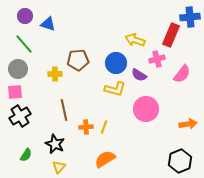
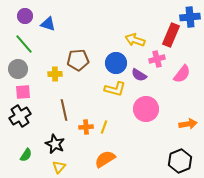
pink square: moved 8 px right
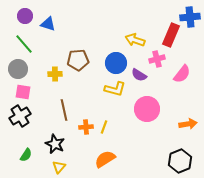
pink square: rotated 14 degrees clockwise
pink circle: moved 1 px right
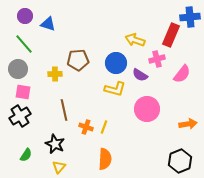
purple semicircle: moved 1 px right
orange cross: rotated 24 degrees clockwise
orange semicircle: rotated 125 degrees clockwise
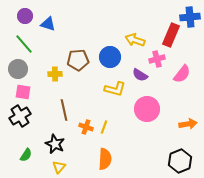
blue circle: moved 6 px left, 6 px up
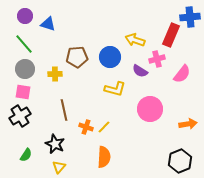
brown pentagon: moved 1 px left, 3 px up
gray circle: moved 7 px right
purple semicircle: moved 4 px up
pink circle: moved 3 px right
yellow line: rotated 24 degrees clockwise
orange semicircle: moved 1 px left, 2 px up
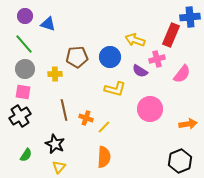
orange cross: moved 9 px up
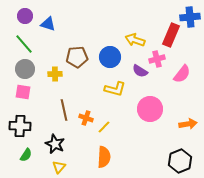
black cross: moved 10 px down; rotated 35 degrees clockwise
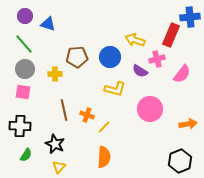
orange cross: moved 1 px right, 3 px up
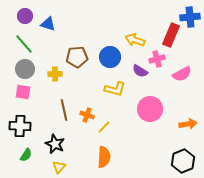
pink semicircle: rotated 24 degrees clockwise
black hexagon: moved 3 px right
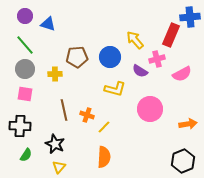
yellow arrow: rotated 30 degrees clockwise
green line: moved 1 px right, 1 px down
pink square: moved 2 px right, 2 px down
